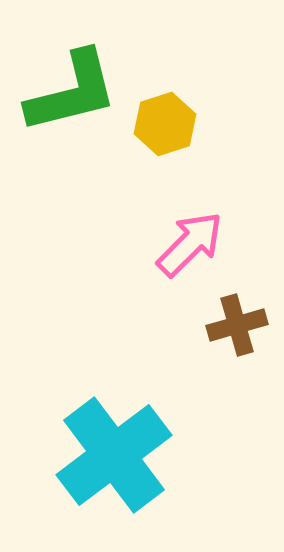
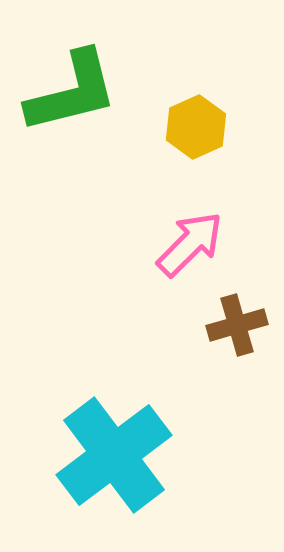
yellow hexagon: moved 31 px right, 3 px down; rotated 6 degrees counterclockwise
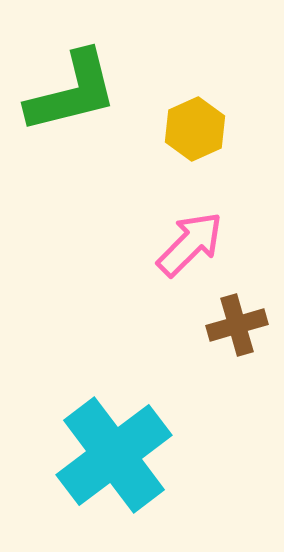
yellow hexagon: moved 1 px left, 2 px down
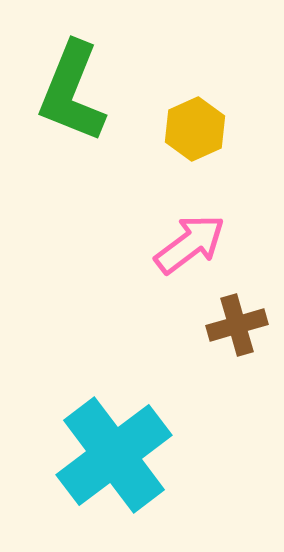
green L-shape: rotated 126 degrees clockwise
pink arrow: rotated 8 degrees clockwise
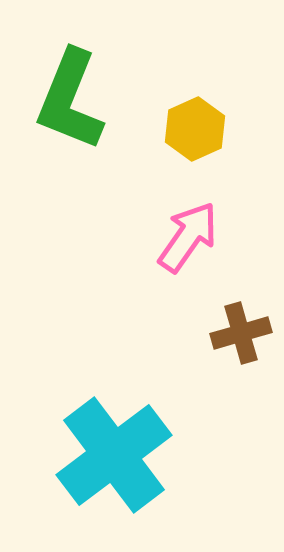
green L-shape: moved 2 px left, 8 px down
pink arrow: moved 2 px left, 7 px up; rotated 18 degrees counterclockwise
brown cross: moved 4 px right, 8 px down
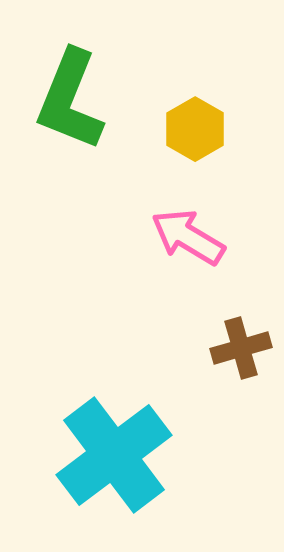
yellow hexagon: rotated 6 degrees counterclockwise
pink arrow: rotated 94 degrees counterclockwise
brown cross: moved 15 px down
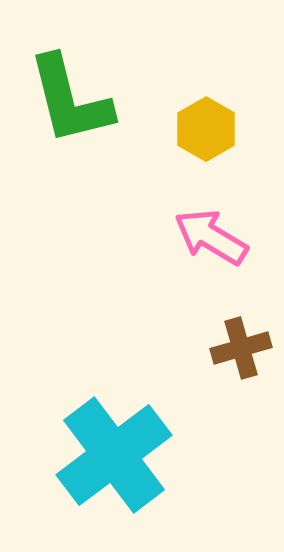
green L-shape: rotated 36 degrees counterclockwise
yellow hexagon: moved 11 px right
pink arrow: moved 23 px right
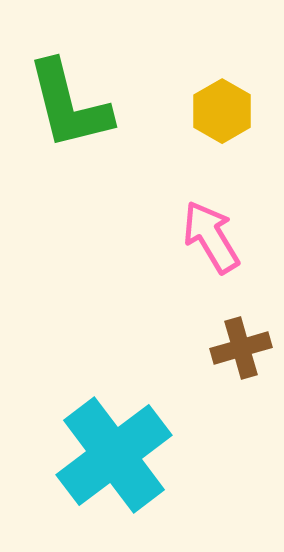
green L-shape: moved 1 px left, 5 px down
yellow hexagon: moved 16 px right, 18 px up
pink arrow: rotated 28 degrees clockwise
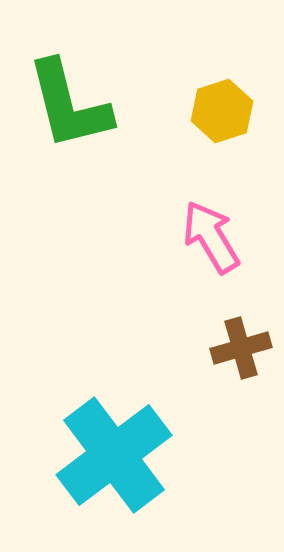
yellow hexagon: rotated 12 degrees clockwise
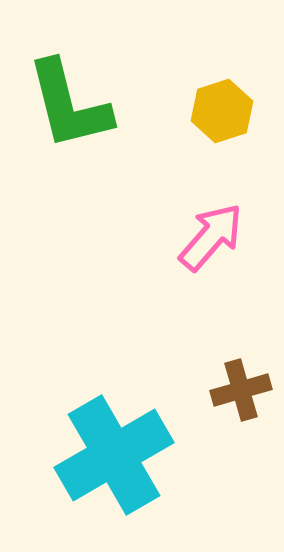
pink arrow: rotated 72 degrees clockwise
brown cross: moved 42 px down
cyan cross: rotated 7 degrees clockwise
